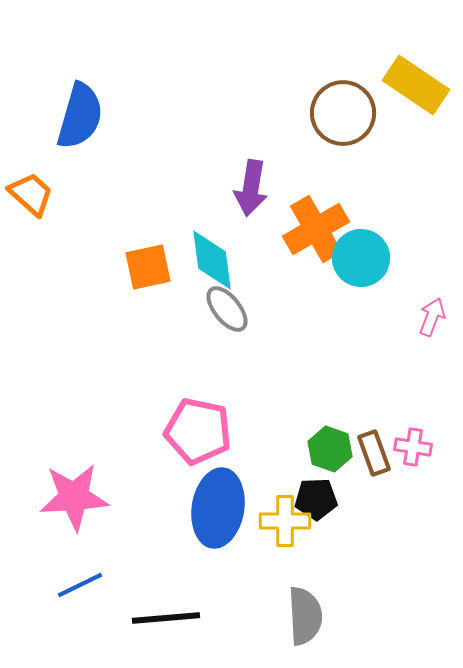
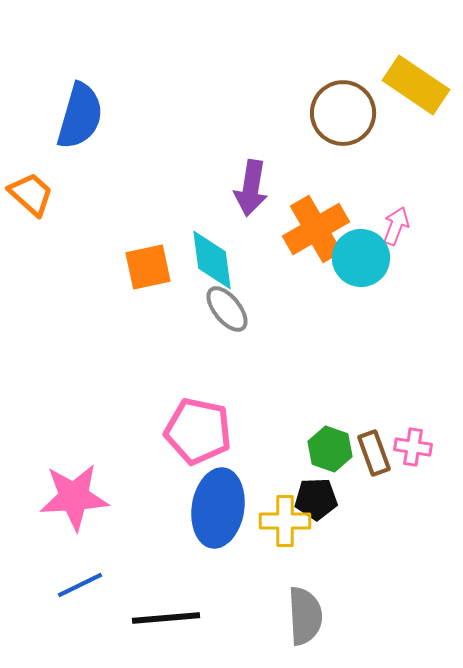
pink arrow: moved 36 px left, 91 px up
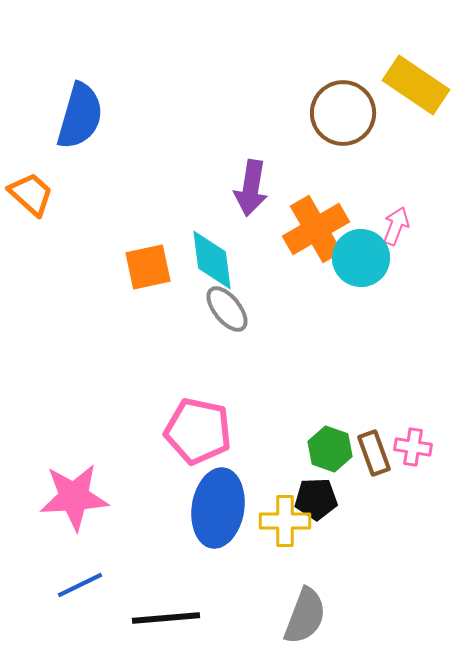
gray semicircle: rotated 24 degrees clockwise
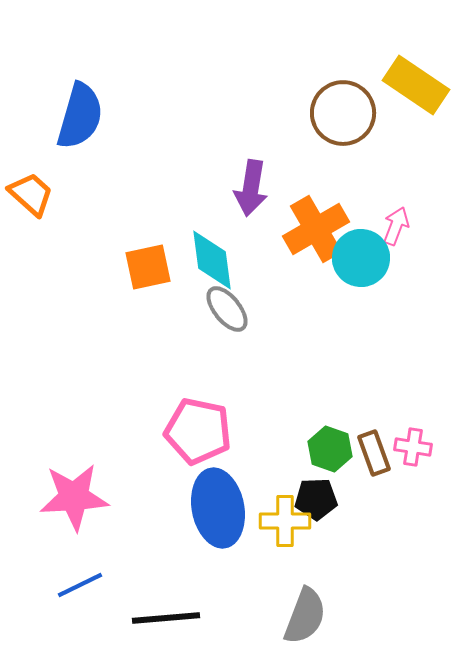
blue ellipse: rotated 20 degrees counterclockwise
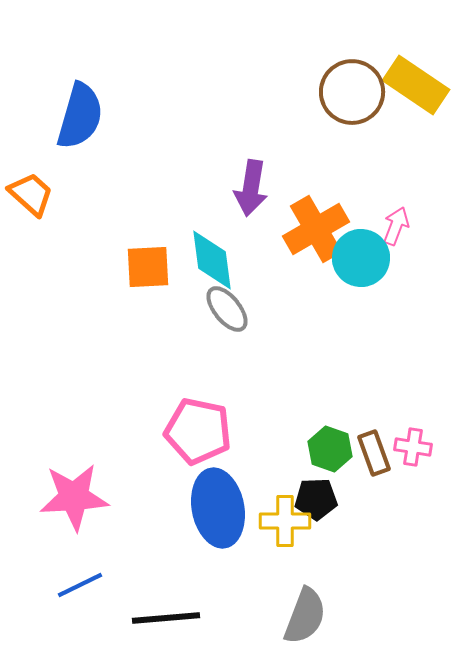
brown circle: moved 9 px right, 21 px up
orange square: rotated 9 degrees clockwise
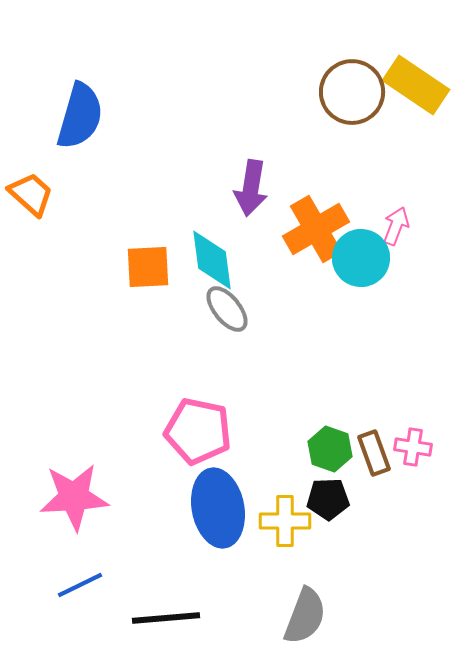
black pentagon: moved 12 px right
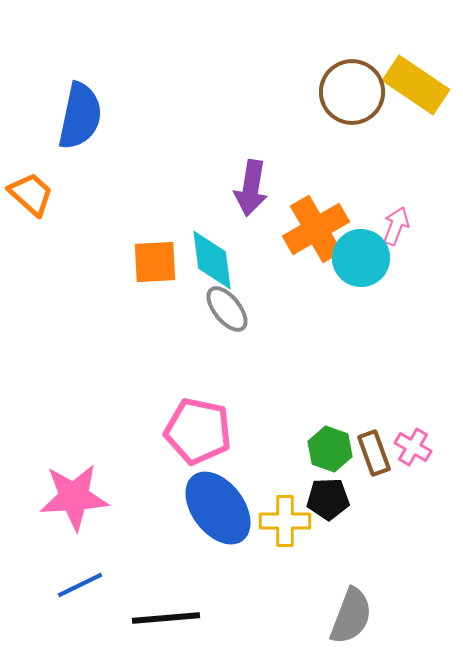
blue semicircle: rotated 4 degrees counterclockwise
orange square: moved 7 px right, 5 px up
pink cross: rotated 21 degrees clockwise
blue ellipse: rotated 26 degrees counterclockwise
gray semicircle: moved 46 px right
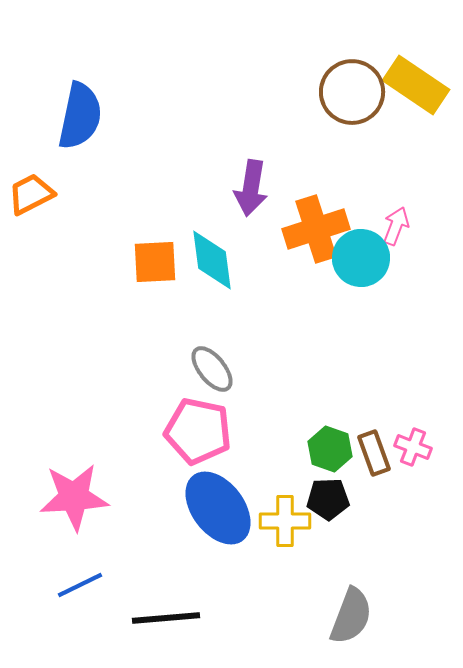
orange trapezoid: rotated 69 degrees counterclockwise
orange cross: rotated 12 degrees clockwise
gray ellipse: moved 15 px left, 60 px down
pink cross: rotated 9 degrees counterclockwise
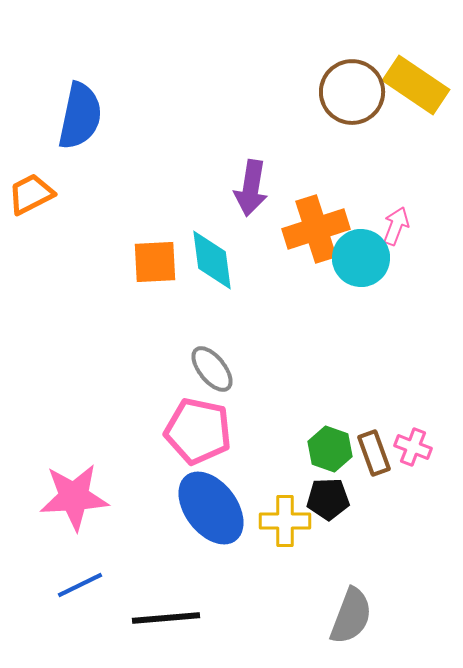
blue ellipse: moved 7 px left
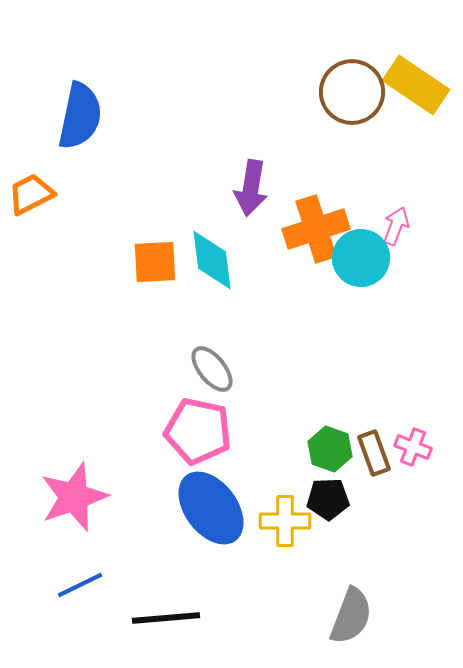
pink star: rotated 16 degrees counterclockwise
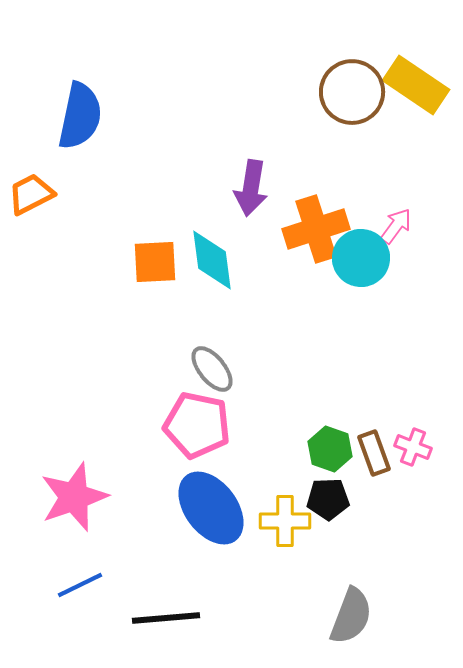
pink arrow: rotated 15 degrees clockwise
pink pentagon: moved 1 px left, 6 px up
